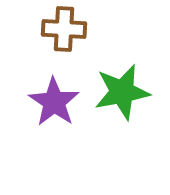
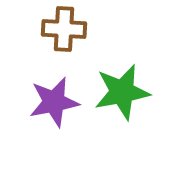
purple star: rotated 27 degrees clockwise
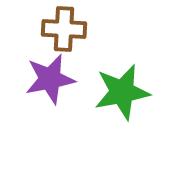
purple star: moved 4 px left, 23 px up
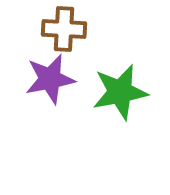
green star: moved 2 px left
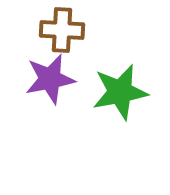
brown cross: moved 2 px left, 1 px down
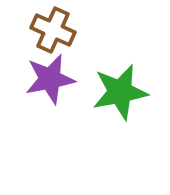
brown cross: moved 9 px left; rotated 21 degrees clockwise
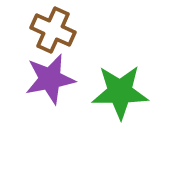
green star: rotated 10 degrees clockwise
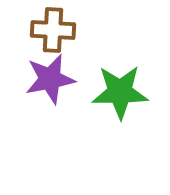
brown cross: rotated 21 degrees counterclockwise
